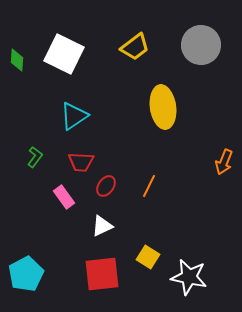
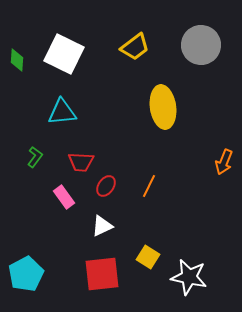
cyan triangle: moved 12 px left, 4 px up; rotated 28 degrees clockwise
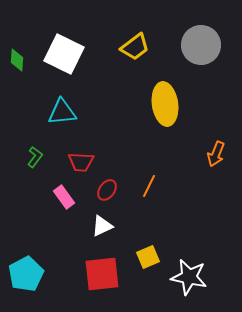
yellow ellipse: moved 2 px right, 3 px up
orange arrow: moved 8 px left, 8 px up
red ellipse: moved 1 px right, 4 px down
yellow square: rotated 35 degrees clockwise
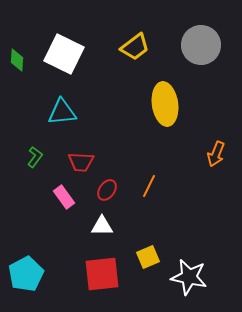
white triangle: rotated 25 degrees clockwise
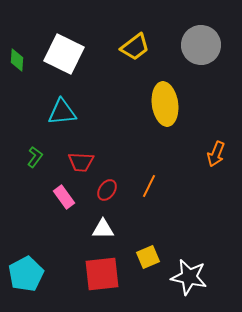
white triangle: moved 1 px right, 3 px down
